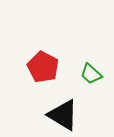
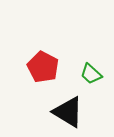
black triangle: moved 5 px right, 3 px up
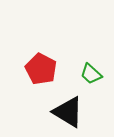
red pentagon: moved 2 px left, 2 px down
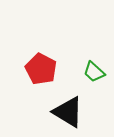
green trapezoid: moved 3 px right, 2 px up
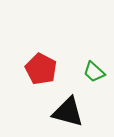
black triangle: rotated 16 degrees counterclockwise
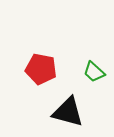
red pentagon: rotated 16 degrees counterclockwise
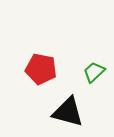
green trapezoid: rotated 95 degrees clockwise
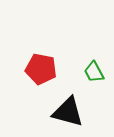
green trapezoid: rotated 75 degrees counterclockwise
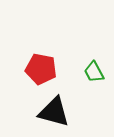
black triangle: moved 14 px left
